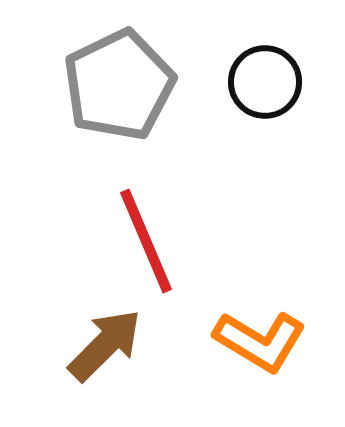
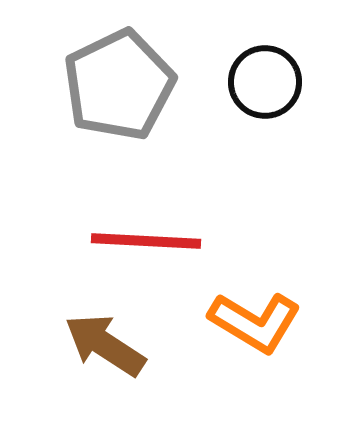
red line: rotated 64 degrees counterclockwise
orange L-shape: moved 5 px left, 19 px up
brown arrow: rotated 102 degrees counterclockwise
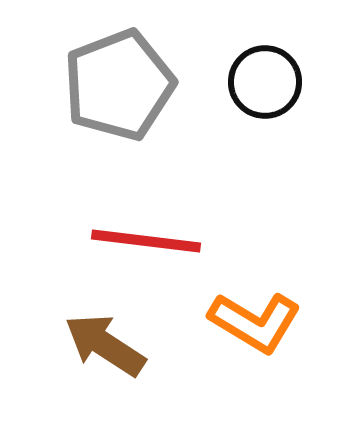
gray pentagon: rotated 5 degrees clockwise
red line: rotated 4 degrees clockwise
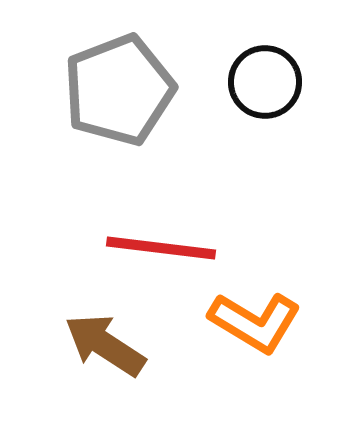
gray pentagon: moved 5 px down
red line: moved 15 px right, 7 px down
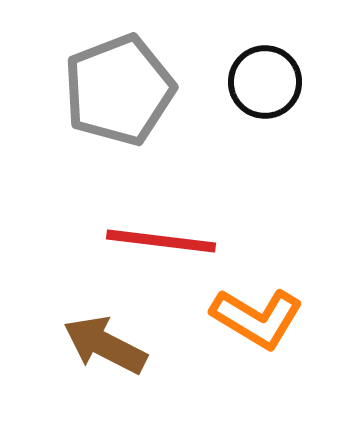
red line: moved 7 px up
orange L-shape: moved 2 px right, 4 px up
brown arrow: rotated 6 degrees counterclockwise
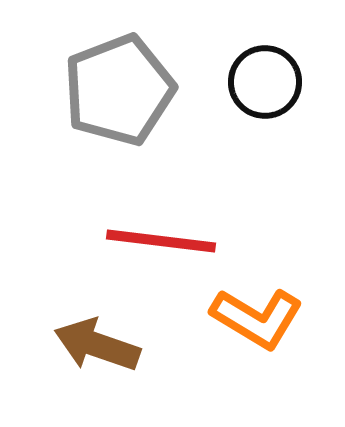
brown arrow: moved 8 px left; rotated 8 degrees counterclockwise
